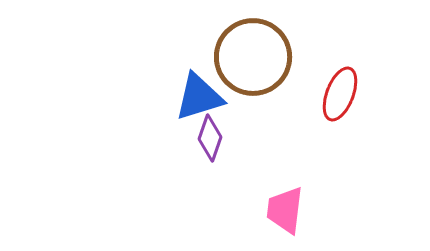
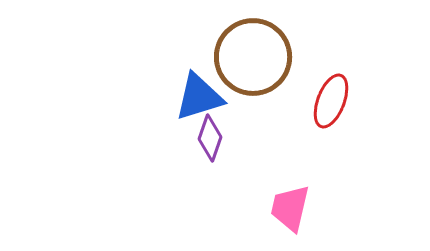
red ellipse: moved 9 px left, 7 px down
pink trapezoid: moved 5 px right, 2 px up; rotated 6 degrees clockwise
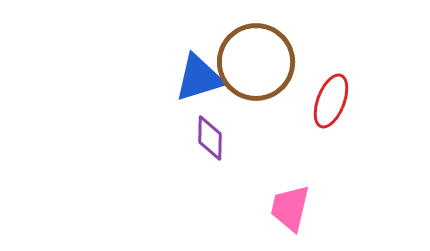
brown circle: moved 3 px right, 5 px down
blue triangle: moved 19 px up
purple diamond: rotated 18 degrees counterclockwise
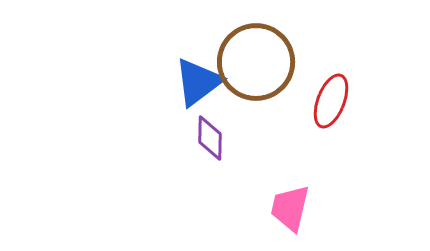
blue triangle: moved 1 px left, 4 px down; rotated 20 degrees counterclockwise
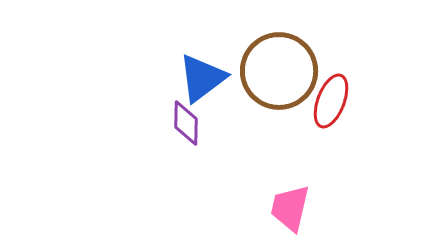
brown circle: moved 23 px right, 9 px down
blue triangle: moved 4 px right, 4 px up
purple diamond: moved 24 px left, 15 px up
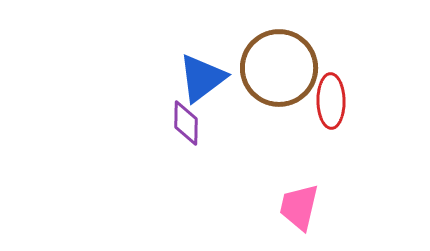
brown circle: moved 3 px up
red ellipse: rotated 22 degrees counterclockwise
pink trapezoid: moved 9 px right, 1 px up
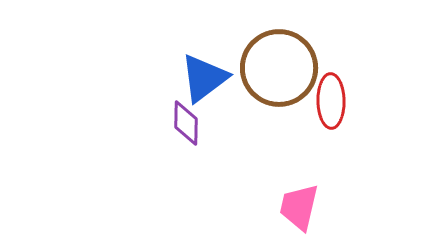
blue triangle: moved 2 px right
